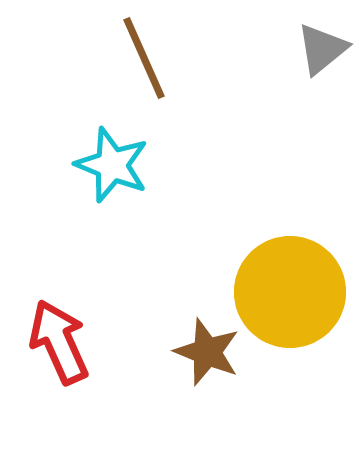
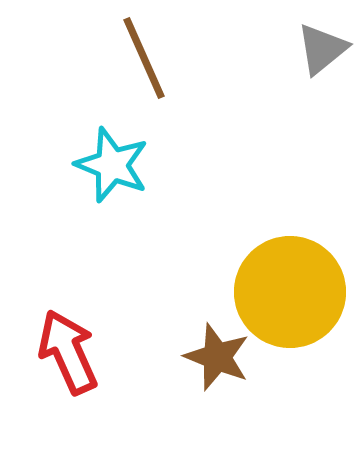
red arrow: moved 9 px right, 10 px down
brown star: moved 10 px right, 5 px down
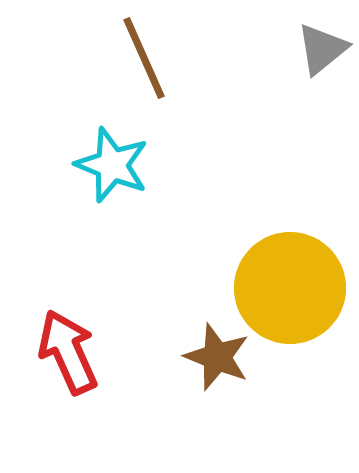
yellow circle: moved 4 px up
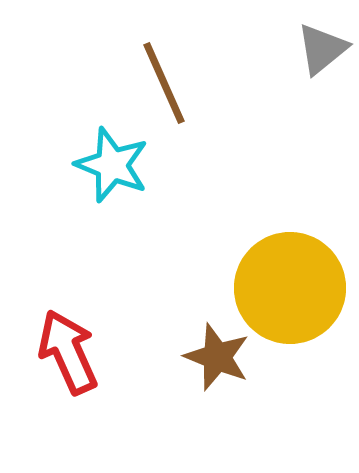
brown line: moved 20 px right, 25 px down
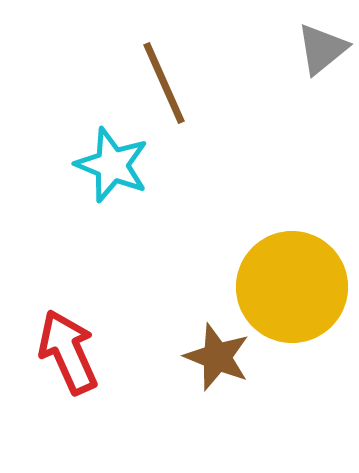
yellow circle: moved 2 px right, 1 px up
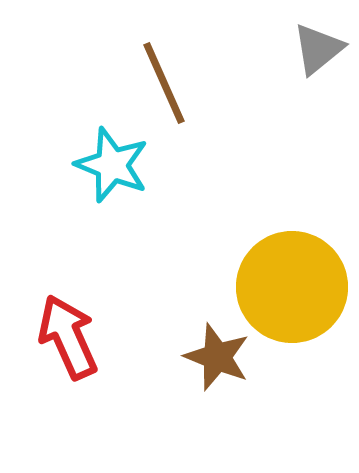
gray triangle: moved 4 px left
red arrow: moved 15 px up
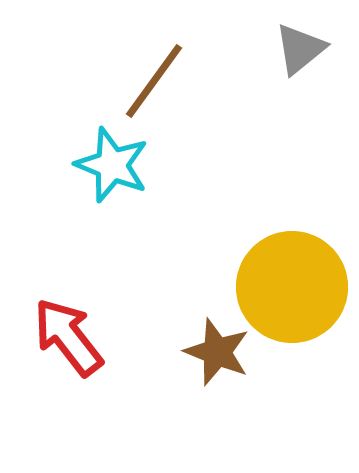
gray triangle: moved 18 px left
brown line: moved 10 px left, 2 px up; rotated 60 degrees clockwise
red arrow: rotated 14 degrees counterclockwise
brown star: moved 5 px up
